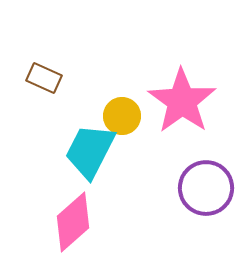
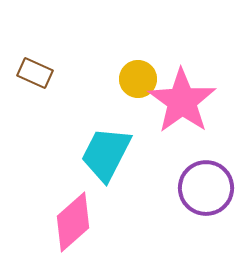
brown rectangle: moved 9 px left, 5 px up
yellow circle: moved 16 px right, 37 px up
cyan trapezoid: moved 16 px right, 3 px down
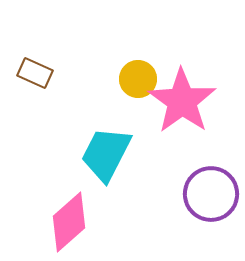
purple circle: moved 5 px right, 6 px down
pink diamond: moved 4 px left
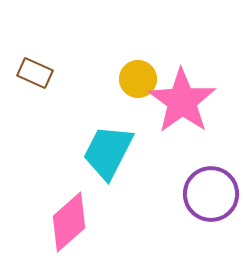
cyan trapezoid: moved 2 px right, 2 px up
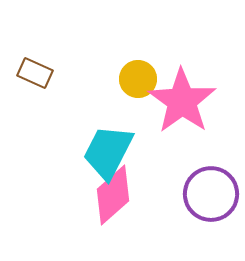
pink diamond: moved 44 px right, 27 px up
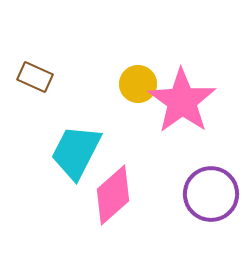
brown rectangle: moved 4 px down
yellow circle: moved 5 px down
cyan trapezoid: moved 32 px left
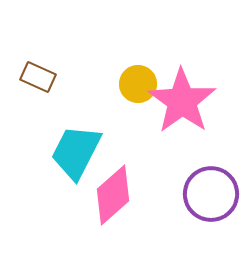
brown rectangle: moved 3 px right
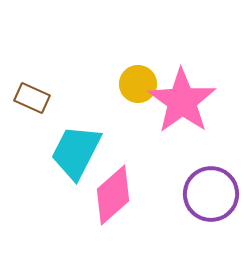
brown rectangle: moved 6 px left, 21 px down
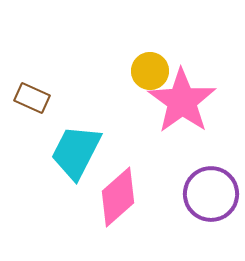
yellow circle: moved 12 px right, 13 px up
pink diamond: moved 5 px right, 2 px down
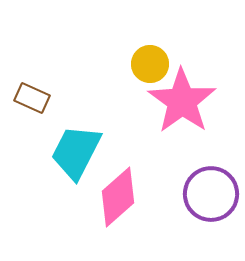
yellow circle: moved 7 px up
